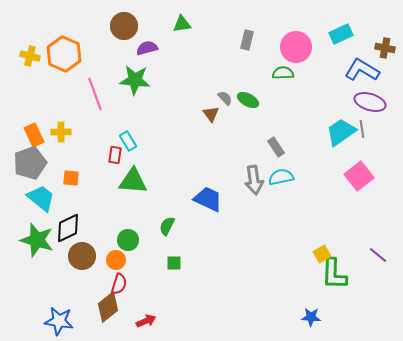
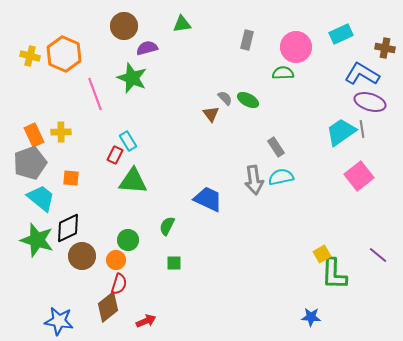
blue L-shape at (362, 70): moved 4 px down
green star at (135, 80): moved 3 px left, 2 px up; rotated 16 degrees clockwise
red rectangle at (115, 155): rotated 18 degrees clockwise
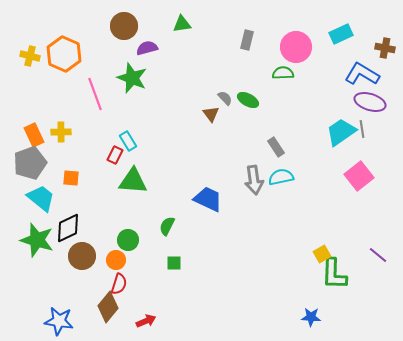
brown diamond at (108, 307): rotated 12 degrees counterclockwise
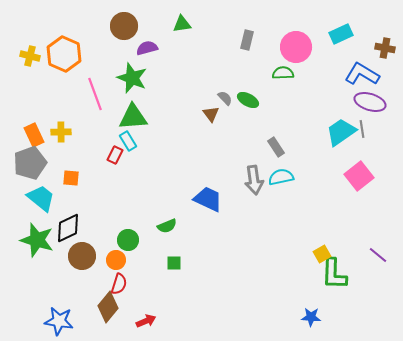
green triangle at (133, 181): moved 64 px up; rotated 8 degrees counterclockwise
green semicircle at (167, 226): rotated 138 degrees counterclockwise
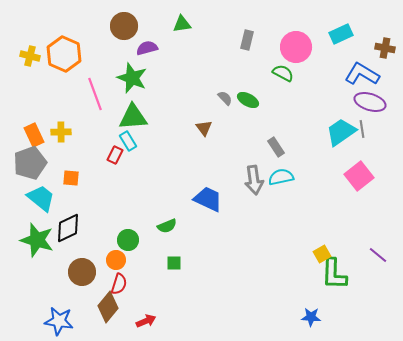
green semicircle at (283, 73): rotated 30 degrees clockwise
brown triangle at (211, 114): moved 7 px left, 14 px down
brown circle at (82, 256): moved 16 px down
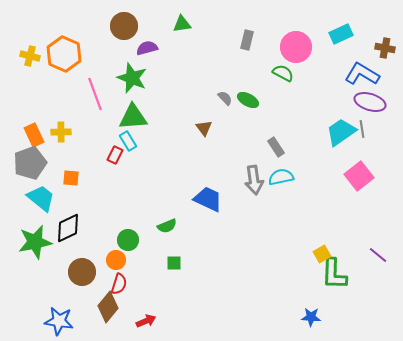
green star at (37, 240): moved 2 px left, 2 px down; rotated 28 degrees counterclockwise
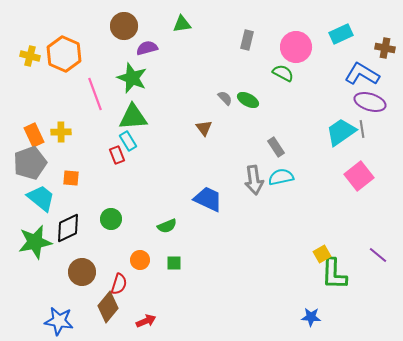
red rectangle at (115, 155): moved 2 px right; rotated 48 degrees counterclockwise
green circle at (128, 240): moved 17 px left, 21 px up
orange circle at (116, 260): moved 24 px right
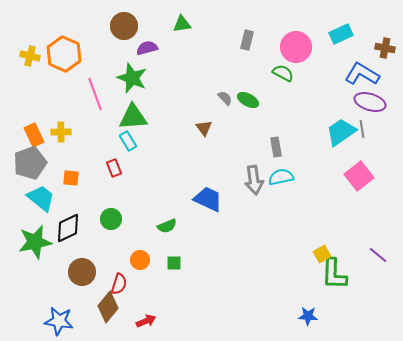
gray rectangle at (276, 147): rotated 24 degrees clockwise
red rectangle at (117, 155): moved 3 px left, 13 px down
blue star at (311, 317): moved 3 px left, 1 px up
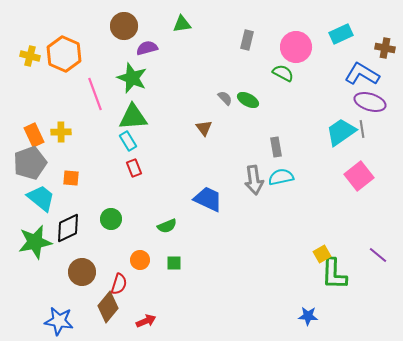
red rectangle at (114, 168): moved 20 px right
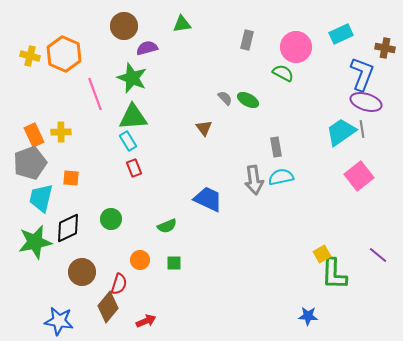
blue L-shape at (362, 74): rotated 80 degrees clockwise
purple ellipse at (370, 102): moved 4 px left
cyan trapezoid at (41, 198): rotated 116 degrees counterclockwise
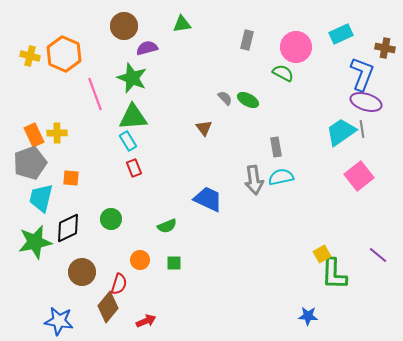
yellow cross at (61, 132): moved 4 px left, 1 px down
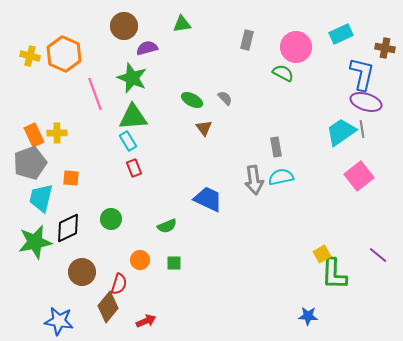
blue L-shape at (362, 74): rotated 8 degrees counterclockwise
green ellipse at (248, 100): moved 56 px left
